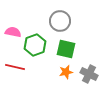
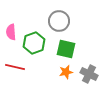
gray circle: moved 1 px left
pink semicircle: moved 2 px left; rotated 105 degrees counterclockwise
green hexagon: moved 1 px left, 2 px up
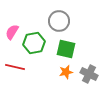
pink semicircle: moved 1 px right; rotated 35 degrees clockwise
green hexagon: rotated 10 degrees clockwise
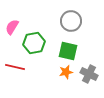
gray circle: moved 12 px right
pink semicircle: moved 5 px up
green square: moved 2 px right, 2 px down
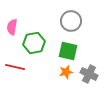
pink semicircle: rotated 21 degrees counterclockwise
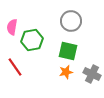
green hexagon: moved 2 px left, 3 px up
red line: rotated 42 degrees clockwise
gray cross: moved 3 px right
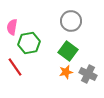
green hexagon: moved 3 px left, 3 px down
green square: rotated 24 degrees clockwise
gray cross: moved 4 px left
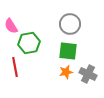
gray circle: moved 1 px left, 3 px down
pink semicircle: moved 1 px left, 1 px up; rotated 42 degrees counterclockwise
green square: rotated 30 degrees counterclockwise
red line: rotated 24 degrees clockwise
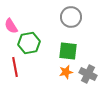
gray circle: moved 1 px right, 7 px up
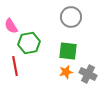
red line: moved 1 px up
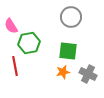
orange star: moved 3 px left
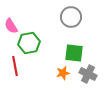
green square: moved 6 px right, 2 px down
orange star: moved 1 px down
